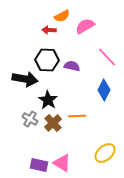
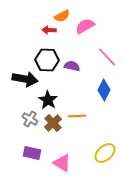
purple rectangle: moved 7 px left, 12 px up
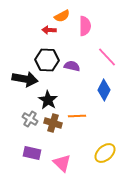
pink semicircle: rotated 120 degrees clockwise
brown cross: rotated 30 degrees counterclockwise
pink triangle: rotated 12 degrees clockwise
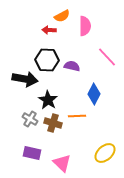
blue diamond: moved 10 px left, 4 px down
